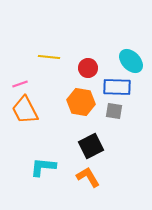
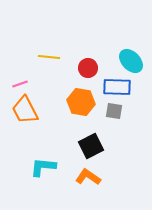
orange L-shape: rotated 25 degrees counterclockwise
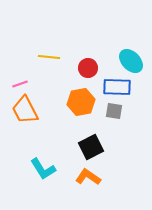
orange hexagon: rotated 20 degrees counterclockwise
black square: moved 1 px down
cyan L-shape: moved 2 px down; rotated 128 degrees counterclockwise
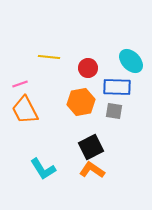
orange L-shape: moved 4 px right, 7 px up
